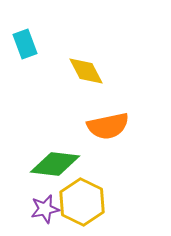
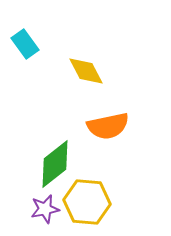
cyan rectangle: rotated 16 degrees counterclockwise
green diamond: rotated 45 degrees counterclockwise
yellow hexagon: moved 5 px right; rotated 21 degrees counterclockwise
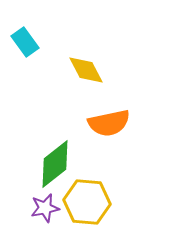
cyan rectangle: moved 2 px up
yellow diamond: moved 1 px up
orange semicircle: moved 1 px right, 3 px up
purple star: moved 1 px up
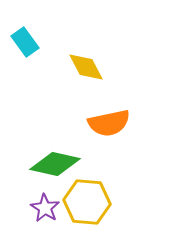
yellow diamond: moved 3 px up
green diamond: rotated 51 degrees clockwise
purple star: rotated 28 degrees counterclockwise
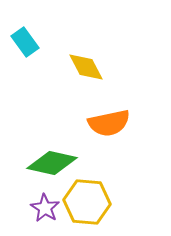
green diamond: moved 3 px left, 1 px up
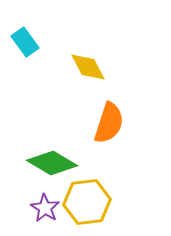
yellow diamond: moved 2 px right
orange semicircle: rotated 60 degrees counterclockwise
green diamond: rotated 18 degrees clockwise
yellow hexagon: rotated 12 degrees counterclockwise
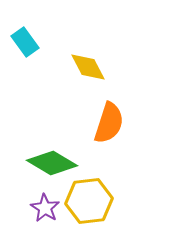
yellow hexagon: moved 2 px right, 1 px up
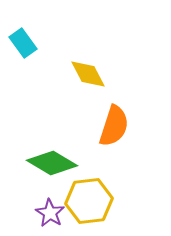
cyan rectangle: moved 2 px left, 1 px down
yellow diamond: moved 7 px down
orange semicircle: moved 5 px right, 3 px down
purple star: moved 5 px right, 5 px down
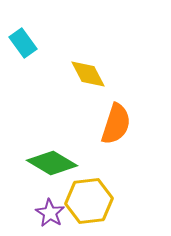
orange semicircle: moved 2 px right, 2 px up
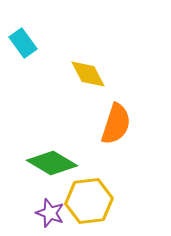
purple star: rotated 12 degrees counterclockwise
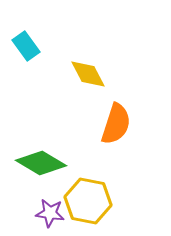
cyan rectangle: moved 3 px right, 3 px down
green diamond: moved 11 px left
yellow hexagon: moved 1 px left; rotated 18 degrees clockwise
purple star: rotated 12 degrees counterclockwise
